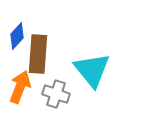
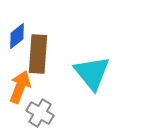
blue diamond: rotated 8 degrees clockwise
cyan triangle: moved 3 px down
gray cross: moved 16 px left, 19 px down; rotated 12 degrees clockwise
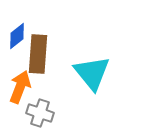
gray cross: rotated 12 degrees counterclockwise
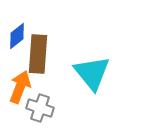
gray cross: moved 5 px up
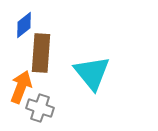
blue diamond: moved 7 px right, 11 px up
brown rectangle: moved 3 px right, 1 px up
orange arrow: moved 1 px right
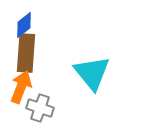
brown rectangle: moved 15 px left
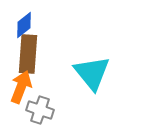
brown rectangle: moved 2 px right, 1 px down
gray cross: moved 2 px down
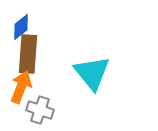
blue diamond: moved 3 px left, 2 px down
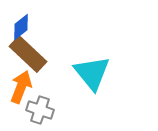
brown rectangle: rotated 51 degrees counterclockwise
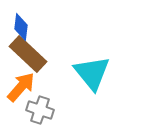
blue diamond: rotated 44 degrees counterclockwise
orange arrow: rotated 20 degrees clockwise
